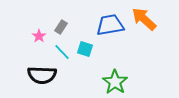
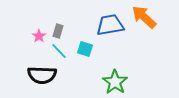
orange arrow: moved 2 px up
gray rectangle: moved 3 px left, 4 px down; rotated 16 degrees counterclockwise
cyan line: moved 3 px left, 1 px up
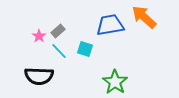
gray rectangle: rotated 32 degrees clockwise
black semicircle: moved 3 px left, 1 px down
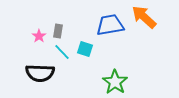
gray rectangle: rotated 40 degrees counterclockwise
cyan line: moved 3 px right, 1 px down
black semicircle: moved 1 px right, 3 px up
